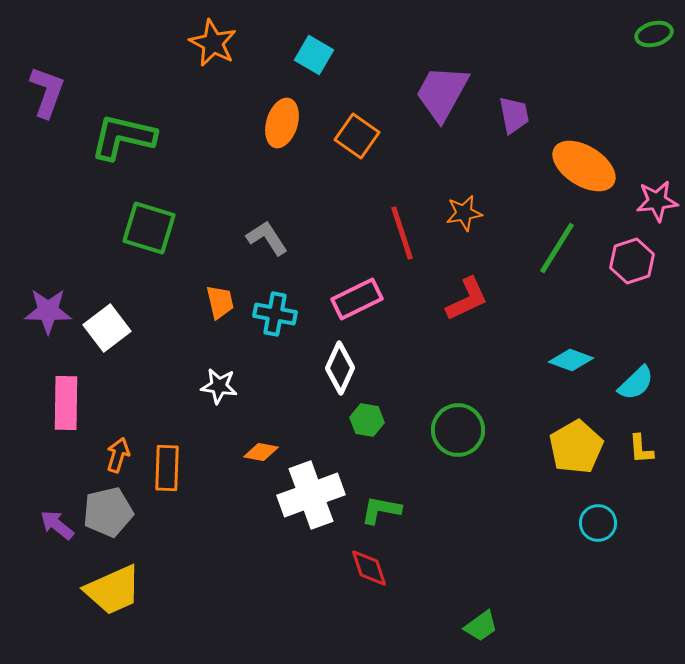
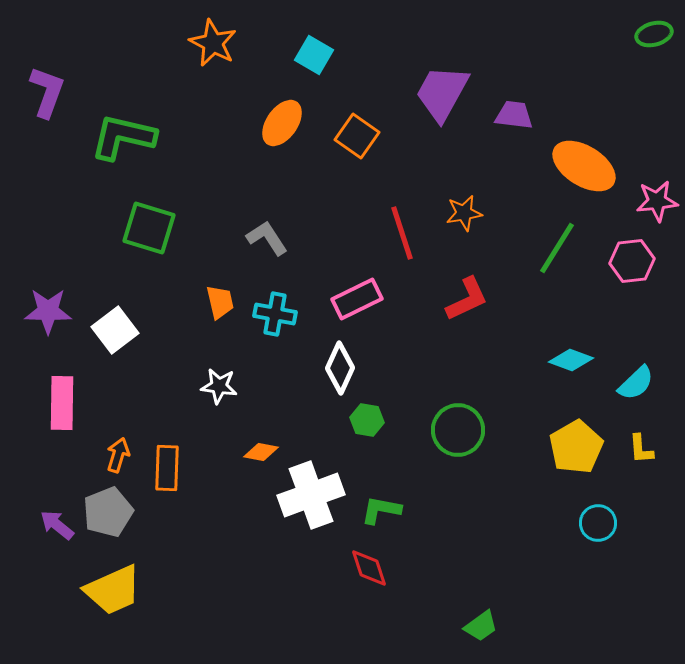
purple trapezoid at (514, 115): rotated 72 degrees counterclockwise
orange ellipse at (282, 123): rotated 18 degrees clockwise
pink hexagon at (632, 261): rotated 12 degrees clockwise
white square at (107, 328): moved 8 px right, 2 px down
pink rectangle at (66, 403): moved 4 px left
gray pentagon at (108, 512): rotated 9 degrees counterclockwise
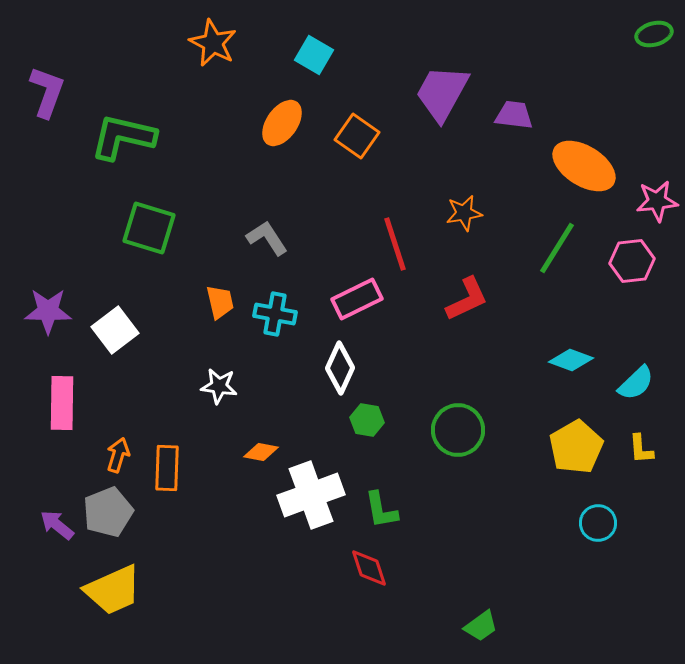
red line at (402, 233): moved 7 px left, 11 px down
green L-shape at (381, 510): rotated 111 degrees counterclockwise
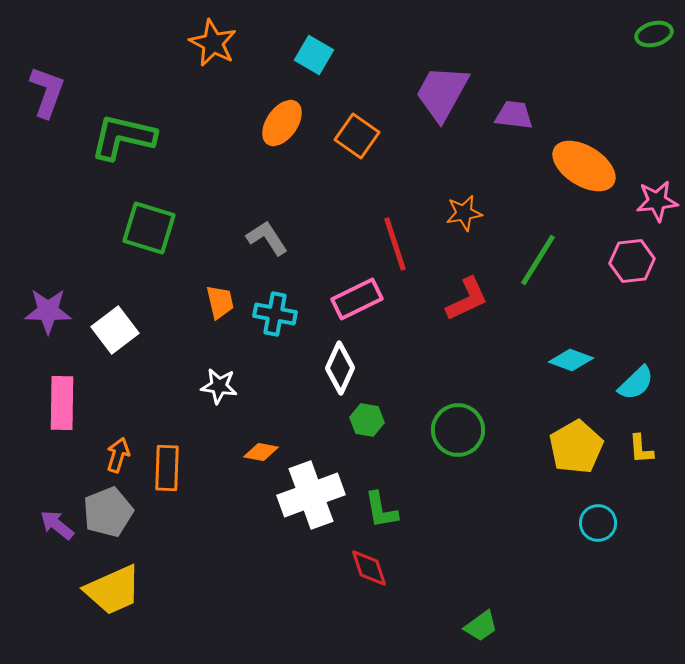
green line at (557, 248): moved 19 px left, 12 px down
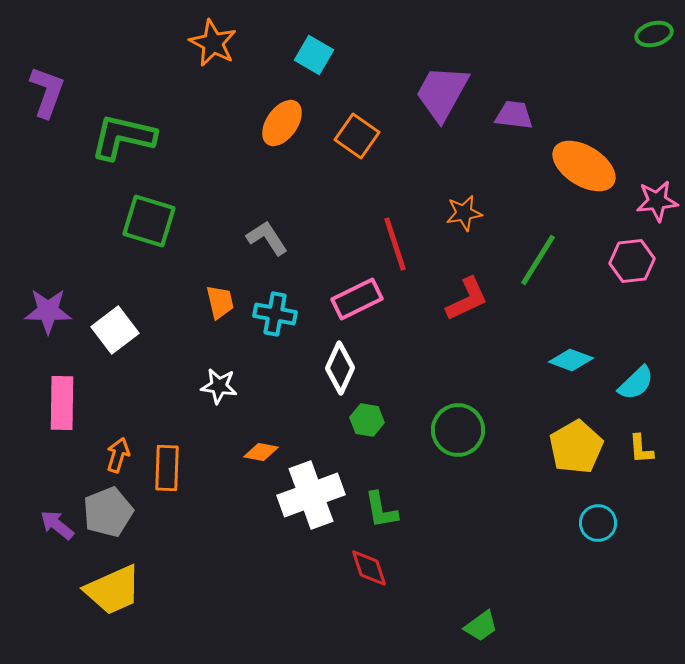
green square at (149, 228): moved 7 px up
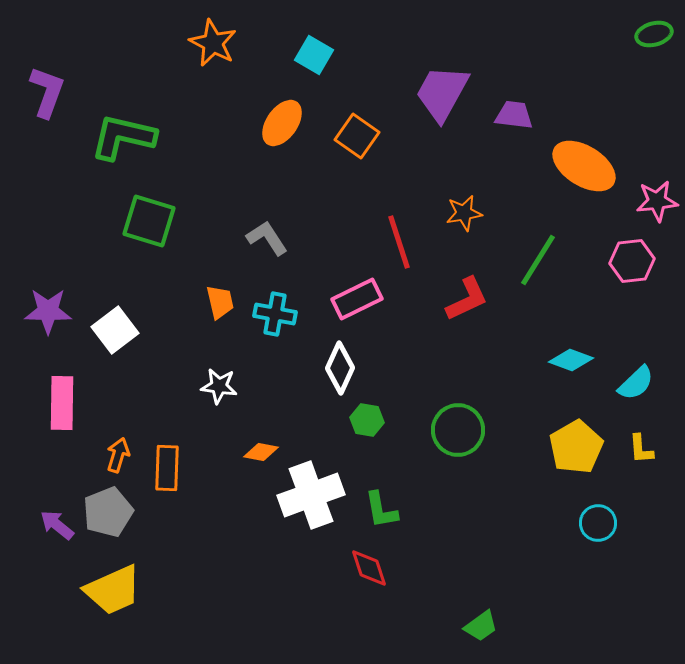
red line at (395, 244): moved 4 px right, 2 px up
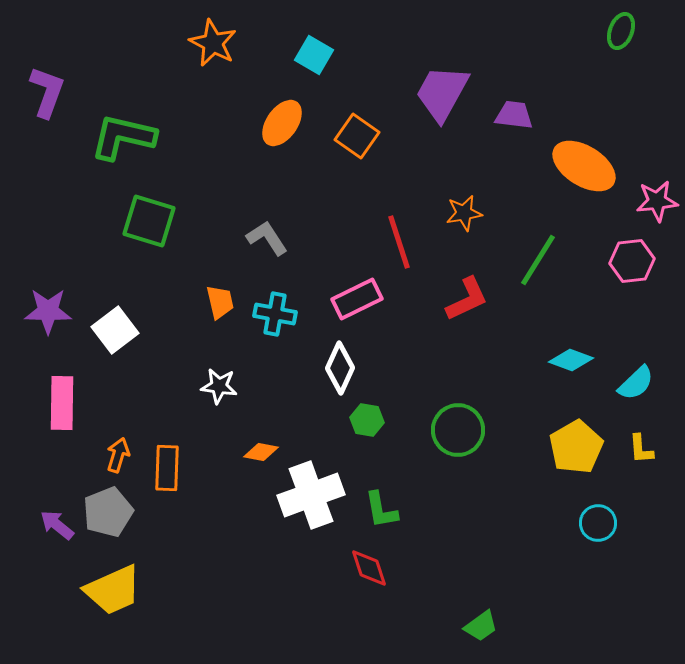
green ellipse at (654, 34): moved 33 px left, 3 px up; rotated 54 degrees counterclockwise
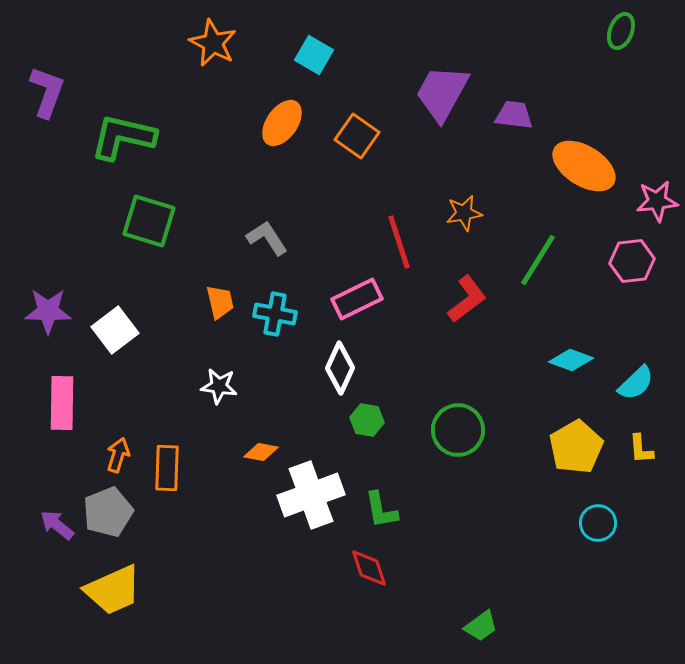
red L-shape at (467, 299): rotated 12 degrees counterclockwise
